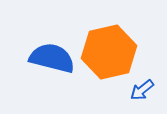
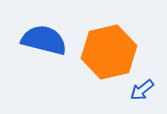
blue semicircle: moved 8 px left, 18 px up
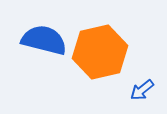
orange hexagon: moved 9 px left
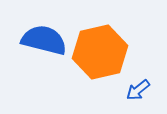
blue arrow: moved 4 px left
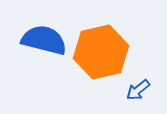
orange hexagon: moved 1 px right
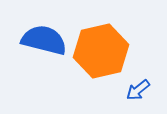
orange hexagon: moved 1 px up
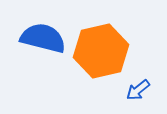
blue semicircle: moved 1 px left, 2 px up
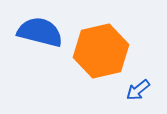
blue semicircle: moved 3 px left, 6 px up
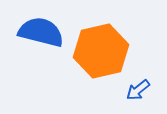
blue semicircle: moved 1 px right
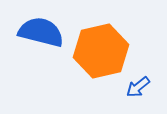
blue arrow: moved 3 px up
